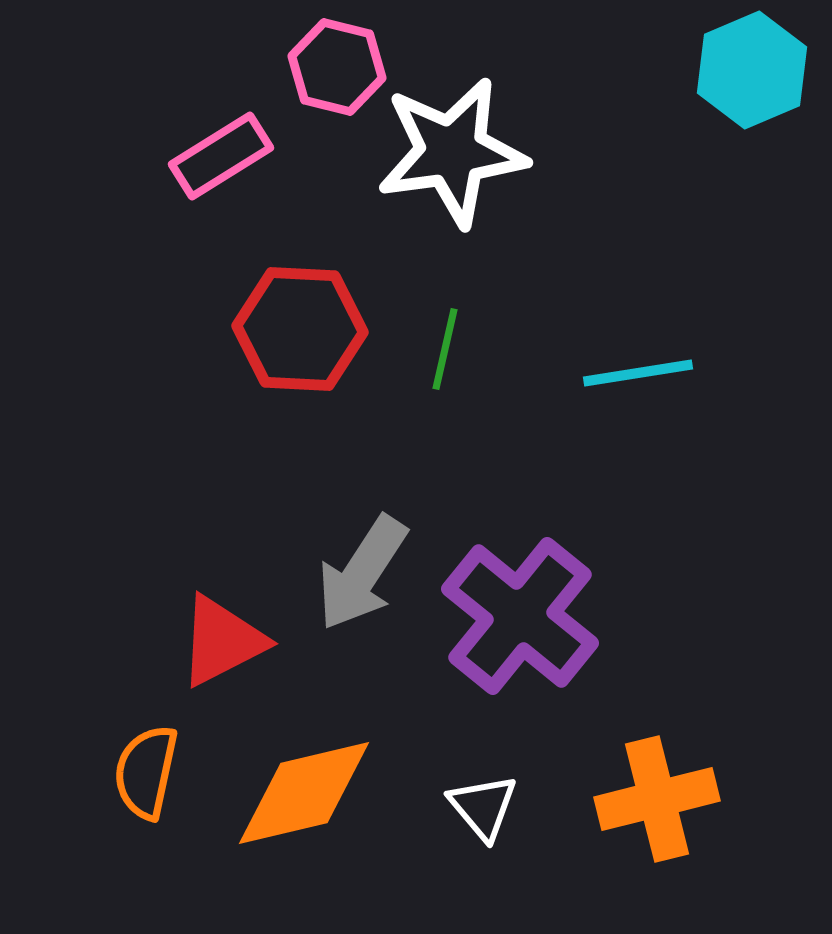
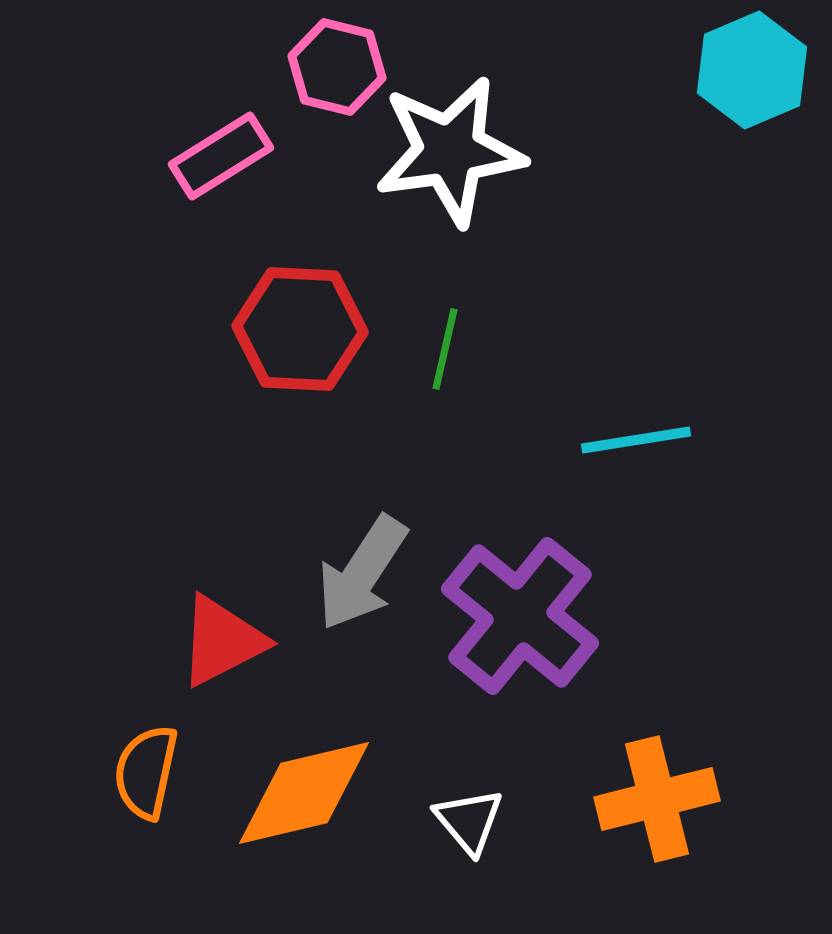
white star: moved 2 px left, 1 px up
cyan line: moved 2 px left, 67 px down
white triangle: moved 14 px left, 14 px down
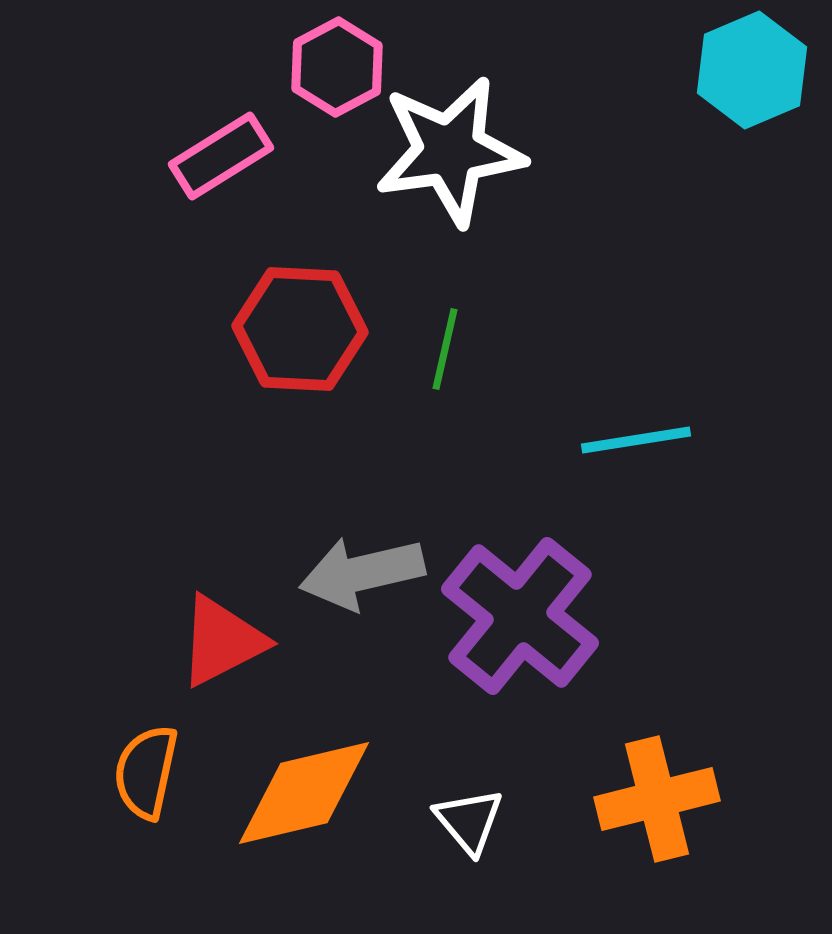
pink hexagon: rotated 18 degrees clockwise
gray arrow: rotated 44 degrees clockwise
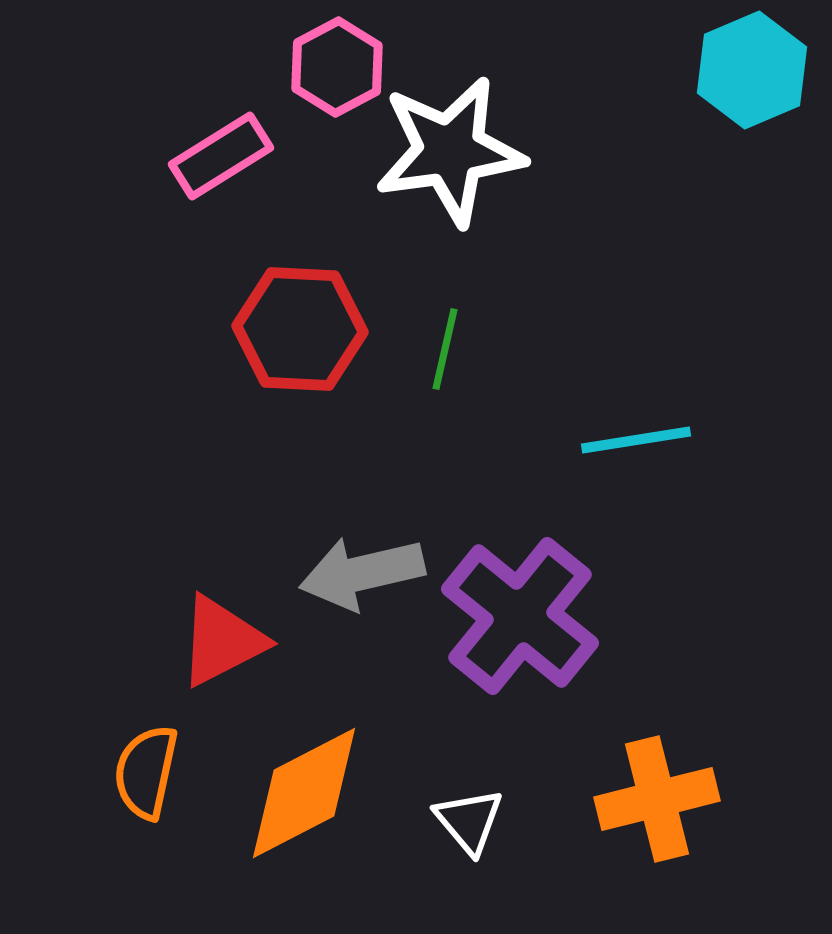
orange diamond: rotated 14 degrees counterclockwise
